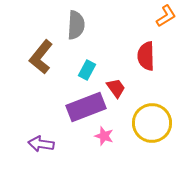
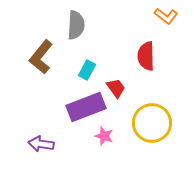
orange L-shape: rotated 70 degrees clockwise
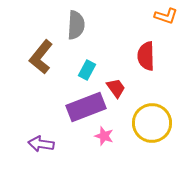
orange L-shape: rotated 20 degrees counterclockwise
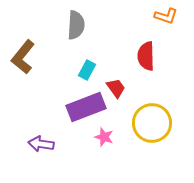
brown L-shape: moved 18 px left
pink star: moved 1 px down
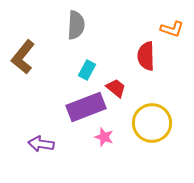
orange L-shape: moved 6 px right, 13 px down
red trapezoid: rotated 15 degrees counterclockwise
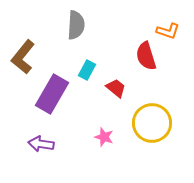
orange L-shape: moved 4 px left, 2 px down
red semicircle: rotated 16 degrees counterclockwise
purple rectangle: moved 34 px left, 13 px up; rotated 39 degrees counterclockwise
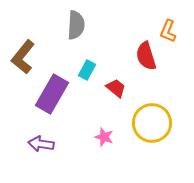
orange L-shape: rotated 95 degrees clockwise
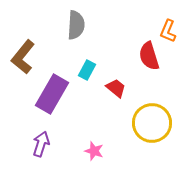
red semicircle: moved 3 px right
pink star: moved 10 px left, 14 px down
purple arrow: rotated 100 degrees clockwise
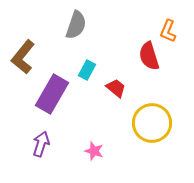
gray semicircle: rotated 16 degrees clockwise
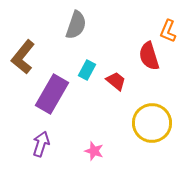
red trapezoid: moved 7 px up
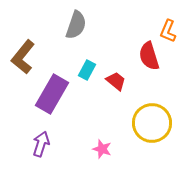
pink star: moved 8 px right, 2 px up
